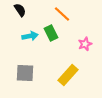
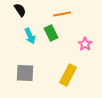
orange line: rotated 54 degrees counterclockwise
cyan arrow: rotated 77 degrees clockwise
pink star: rotated 16 degrees counterclockwise
yellow rectangle: rotated 15 degrees counterclockwise
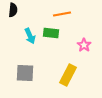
black semicircle: moved 7 px left; rotated 40 degrees clockwise
green rectangle: rotated 56 degrees counterclockwise
pink star: moved 1 px left, 1 px down
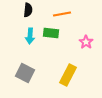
black semicircle: moved 15 px right
cyan arrow: rotated 28 degrees clockwise
pink star: moved 2 px right, 3 px up
gray square: rotated 24 degrees clockwise
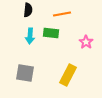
gray square: rotated 18 degrees counterclockwise
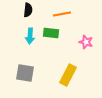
pink star: rotated 16 degrees counterclockwise
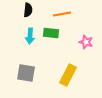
gray square: moved 1 px right
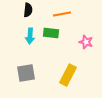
gray square: rotated 18 degrees counterclockwise
